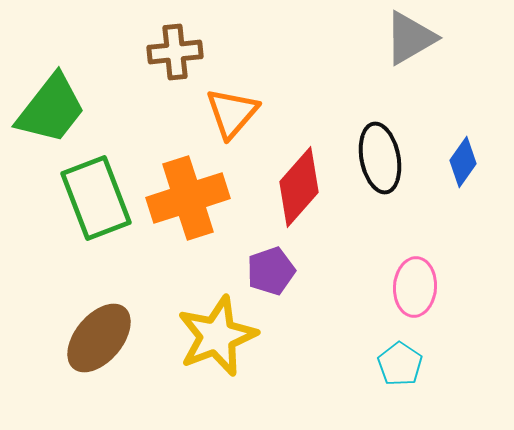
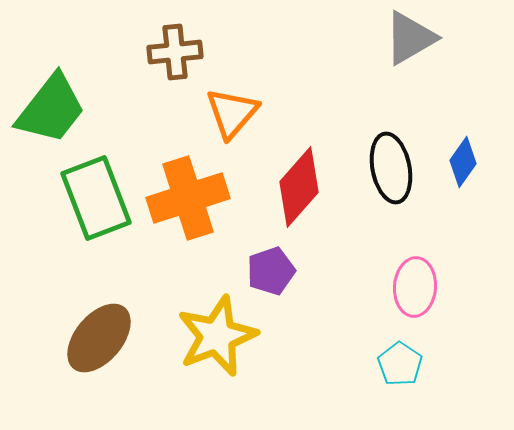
black ellipse: moved 11 px right, 10 px down
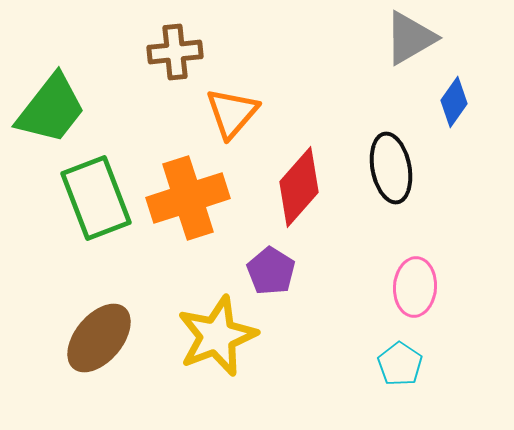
blue diamond: moved 9 px left, 60 px up
purple pentagon: rotated 21 degrees counterclockwise
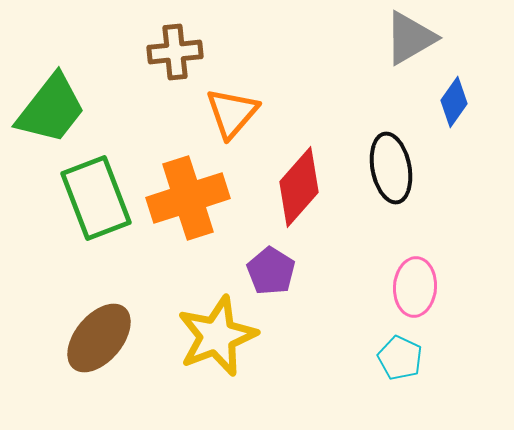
cyan pentagon: moved 6 px up; rotated 9 degrees counterclockwise
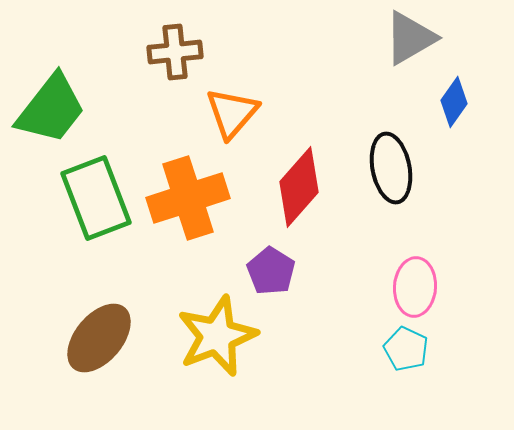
cyan pentagon: moved 6 px right, 9 px up
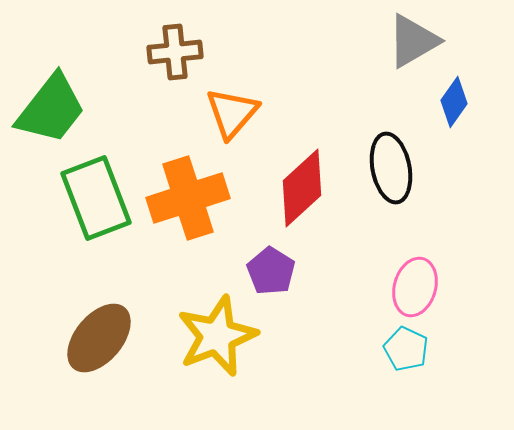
gray triangle: moved 3 px right, 3 px down
red diamond: moved 3 px right, 1 px down; rotated 6 degrees clockwise
pink ellipse: rotated 12 degrees clockwise
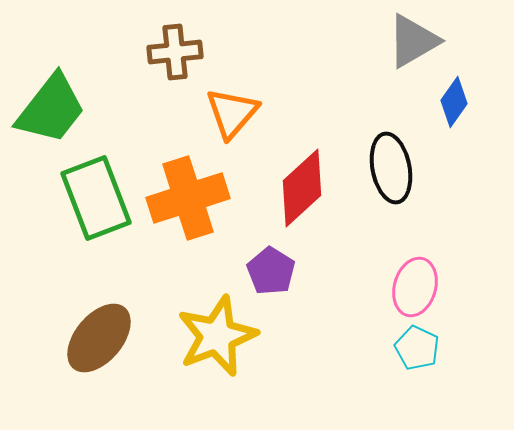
cyan pentagon: moved 11 px right, 1 px up
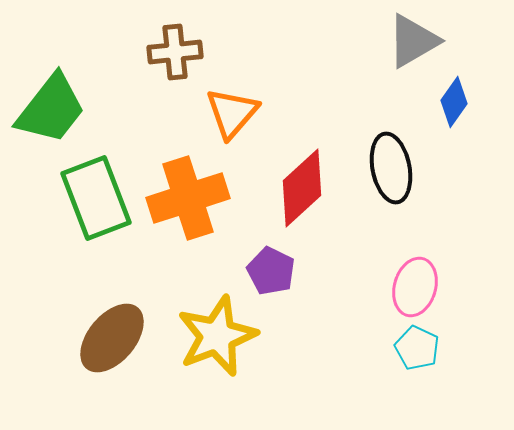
purple pentagon: rotated 6 degrees counterclockwise
brown ellipse: moved 13 px right
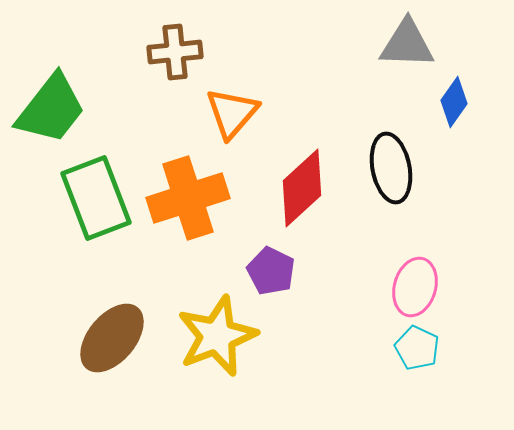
gray triangle: moved 6 px left, 3 px down; rotated 32 degrees clockwise
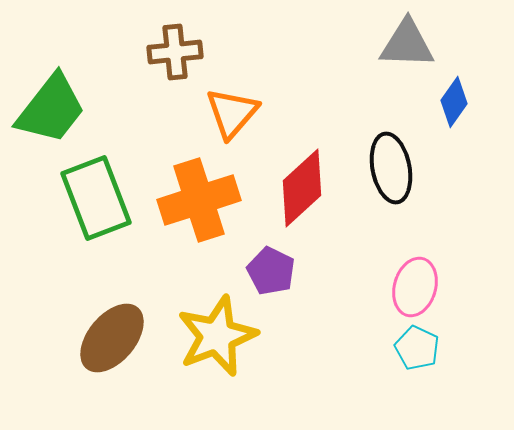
orange cross: moved 11 px right, 2 px down
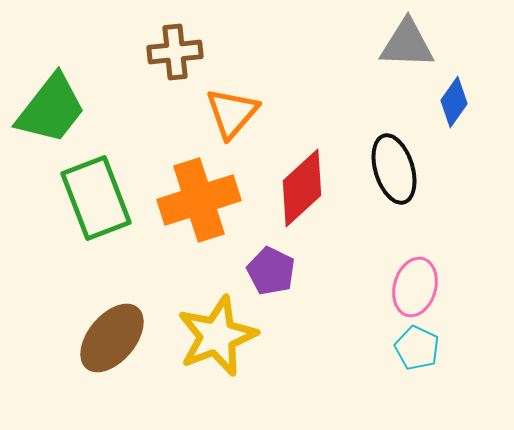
black ellipse: moved 3 px right, 1 px down; rotated 6 degrees counterclockwise
